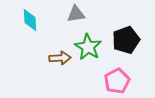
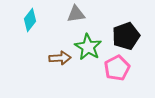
cyan diamond: rotated 40 degrees clockwise
black pentagon: moved 4 px up
pink pentagon: moved 13 px up
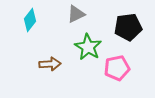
gray triangle: rotated 18 degrees counterclockwise
black pentagon: moved 2 px right, 9 px up; rotated 12 degrees clockwise
brown arrow: moved 10 px left, 6 px down
pink pentagon: rotated 15 degrees clockwise
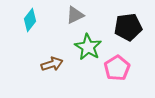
gray triangle: moved 1 px left, 1 px down
brown arrow: moved 2 px right; rotated 15 degrees counterclockwise
pink pentagon: rotated 20 degrees counterclockwise
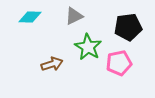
gray triangle: moved 1 px left, 1 px down
cyan diamond: moved 3 px up; rotated 55 degrees clockwise
pink pentagon: moved 2 px right, 5 px up; rotated 20 degrees clockwise
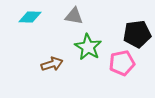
gray triangle: rotated 36 degrees clockwise
black pentagon: moved 9 px right, 7 px down
pink pentagon: moved 3 px right
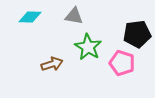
pink pentagon: rotated 30 degrees clockwise
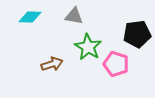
pink pentagon: moved 6 px left, 1 px down
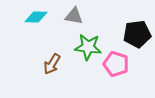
cyan diamond: moved 6 px right
green star: rotated 24 degrees counterclockwise
brown arrow: rotated 140 degrees clockwise
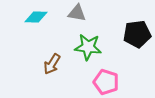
gray triangle: moved 3 px right, 3 px up
pink pentagon: moved 10 px left, 18 px down
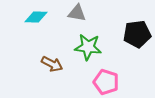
brown arrow: rotated 95 degrees counterclockwise
